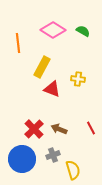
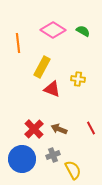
yellow semicircle: rotated 12 degrees counterclockwise
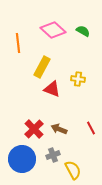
pink diamond: rotated 10 degrees clockwise
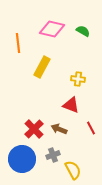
pink diamond: moved 1 px left, 1 px up; rotated 30 degrees counterclockwise
red triangle: moved 19 px right, 16 px down
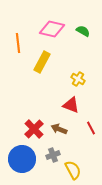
yellow rectangle: moved 5 px up
yellow cross: rotated 24 degrees clockwise
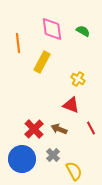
pink diamond: rotated 70 degrees clockwise
gray cross: rotated 24 degrees counterclockwise
yellow semicircle: moved 1 px right, 1 px down
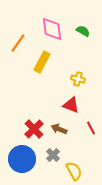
orange line: rotated 42 degrees clockwise
yellow cross: rotated 16 degrees counterclockwise
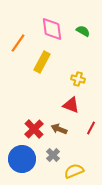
red line: rotated 56 degrees clockwise
yellow semicircle: rotated 84 degrees counterclockwise
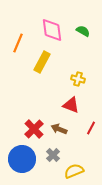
pink diamond: moved 1 px down
orange line: rotated 12 degrees counterclockwise
